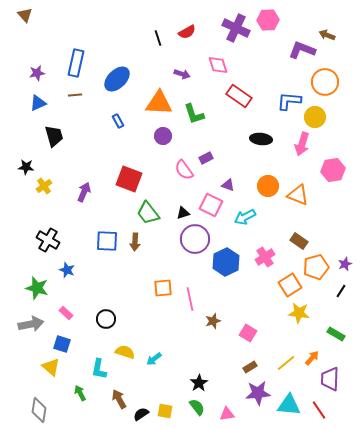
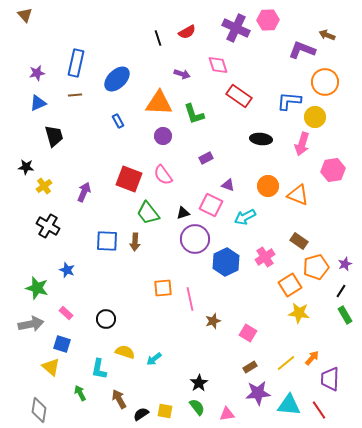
pink semicircle at (184, 170): moved 21 px left, 5 px down
black cross at (48, 240): moved 14 px up
green rectangle at (336, 334): moved 9 px right, 19 px up; rotated 30 degrees clockwise
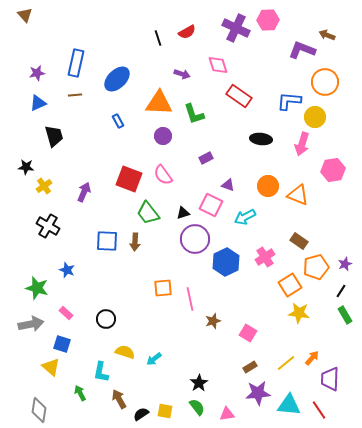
cyan L-shape at (99, 369): moved 2 px right, 3 px down
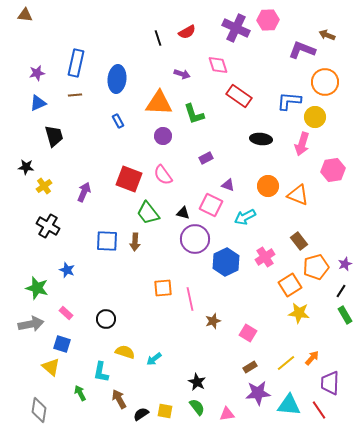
brown triangle at (25, 15): rotated 42 degrees counterclockwise
blue ellipse at (117, 79): rotated 40 degrees counterclockwise
black triangle at (183, 213): rotated 32 degrees clockwise
brown rectangle at (299, 241): rotated 18 degrees clockwise
purple trapezoid at (330, 379): moved 4 px down
black star at (199, 383): moved 2 px left, 1 px up; rotated 12 degrees counterclockwise
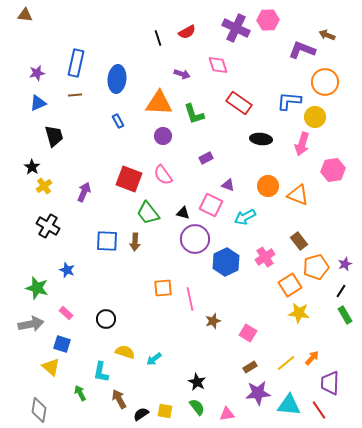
red rectangle at (239, 96): moved 7 px down
black star at (26, 167): moved 6 px right; rotated 28 degrees clockwise
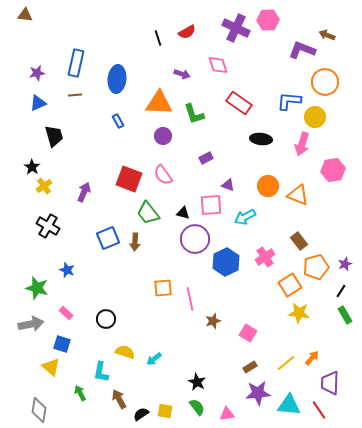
pink square at (211, 205): rotated 30 degrees counterclockwise
blue square at (107, 241): moved 1 px right, 3 px up; rotated 25 degrees counterclockwise
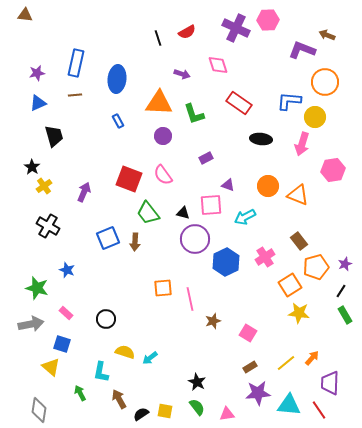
cyan arrow at (154, 359): moved 4 px left, 1 px up
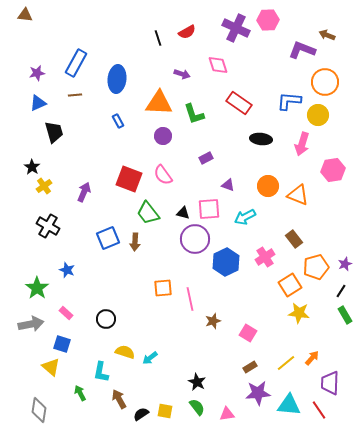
blue rectangle at (76, 63): rotated 16 degrees clockwise
yellow circle at (315, 117): moved 3 px right, 2 px up
black trapezoid at (54, 136): moved 4 px up
pink square at (211, 205): moved 2 px left, 4 px down
brown rectangle at (299, 241): moved 5 px left, 2 px up
green star at (37, 288): rotated 20 degrees clockwise
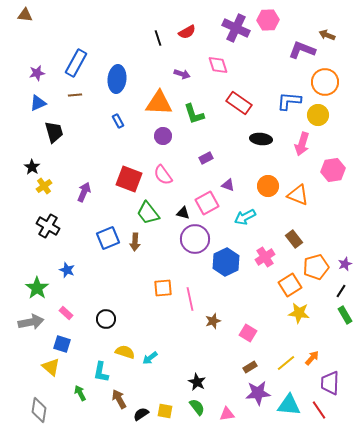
pink square at (209, 209): moved 2 px left, 6 px up; rotated 25 degrees counterclockwise
gray arrow at (31, 324): moved 2 px up
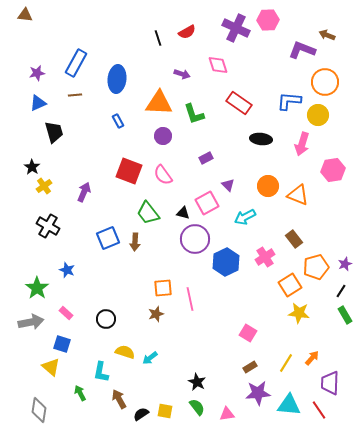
red square at (129, 179): moved 8 px up
purple triangle at (228, 185): rotated 24 degrees clockwise
brown star at (213, 321): moved 57 px left, 7 px up
yellow line at (286, 363): rotated 18 degrees counterclockwise
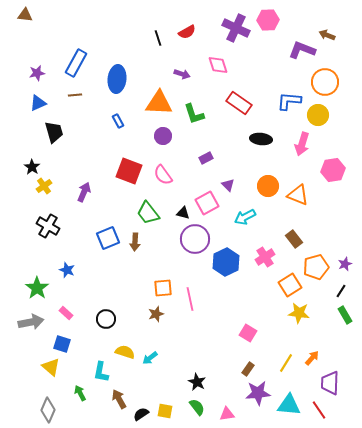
brown rectangle at (250, 367): moved 2 px left, 2 px down; rotated 24 degrees counterclockwise
gray diamond at (39, 410): moved 9 px right; rotated 15 degrees clockwise
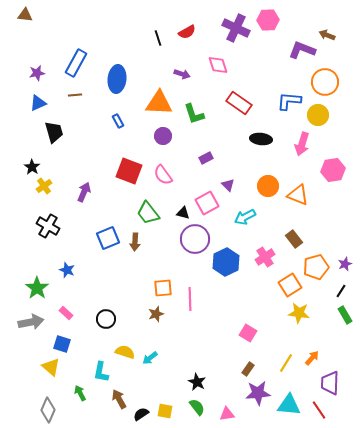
pink line at (190, 299): rotated 10 degrees clockwise
